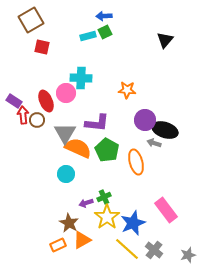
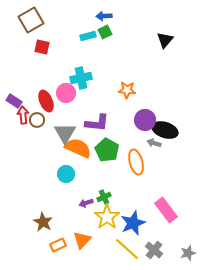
cyan cross: rotated 15 degrees counterclockwise
brown star: moved 26 px left, 1 px up
orange triangle: rotated 18 degrees counterclockwise
gray star: moved 2 px up
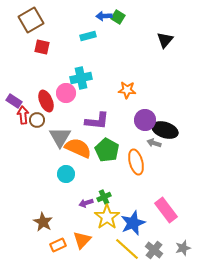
green square: moved 13 px right, 15 px up; rotated 32 degrees counterclockwise
purple L-shape: moved 2 px up
gray triangle: moved 5 px left, 4 px down
gray star: moved 5 px left, 5 px up
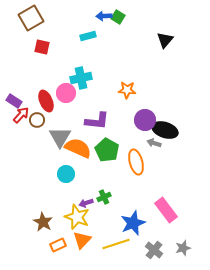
brown square: moved 2 px up
red arrow: moved 2 px left; rotated 48 degrees clockwise
yellow star: moved 30 px left; rotated 15 degrees counterclockwise
yellow line: moved 11 px left, 5 px up; rotated 60 degrees counterclockwise
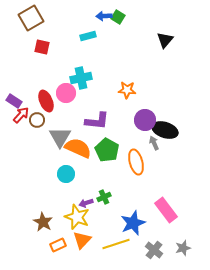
gray arrow: rotated 48 degrees clockwise
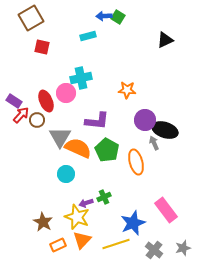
black triangle: rotated 24 degrees clockwise
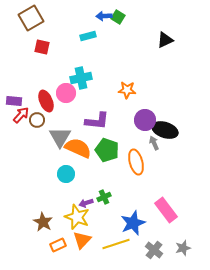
purple rectangle: rotated 28 degrees counterclockwise
green pentagon: rotated 10 degrees counterclockwise
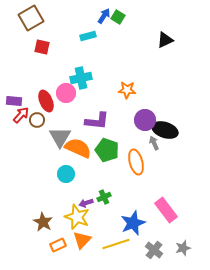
blue arrow: rotated 126 degrees clockwise
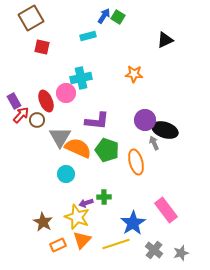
orange star: moved 7 px right, 16 px up
purple rectangle: rotated 56 degrees clockwise
green cross: rotated 24 degrees clockwise
blue star: rotated 10 degrees counterclockwise
gray star: moved 2 px left, 5 px down
